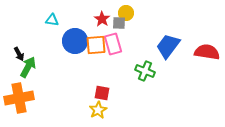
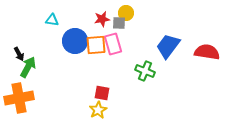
red star: rotated 28 degrees clockwise
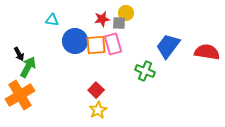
red square: moved 6 px left, 3 px up; rotated 35 degrees clockwise
orange cross: moved 1 px right, 3 px up; rotated 20 degrees counterclockwise
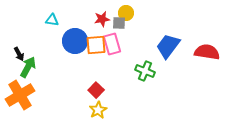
pink rectangle: moved 1 px left
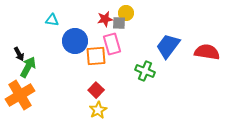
red star: moved 3 px right
orange square: moved 11 px down
